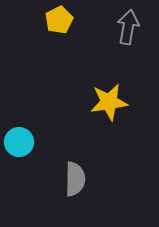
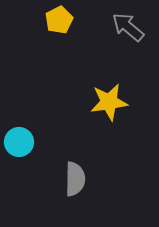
gray arrow: rotated 60 degrees counterclockwise
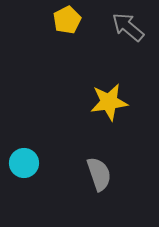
yellow pentagon: moved 8 px right
cyan circle: moved 5 px right, 21 px down
gray semicircle: moved 24 px right, 5 px up; rotated 20 degrees counterclockwise
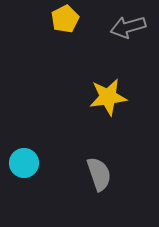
yellow pentagon: moved 2 px left, 1 px up
gray arrow: rotated 56 degrees counterclockwise
yellow star: moved 1 px left, 5 px up
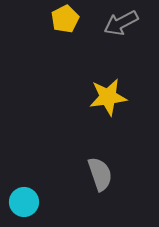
gray arrow: moved 7 px left, 4 px up; rotated 12 degrees counterclockwise
cyan circle: moved 39 px down
gray semicircle: moved 1 px right
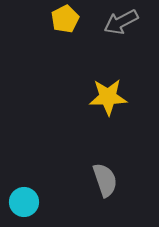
gray arrow: moved 1 px up
yellow star: rotated 6 degrees clockwise
gray semicircle: moved 5 px right, 6 px down
